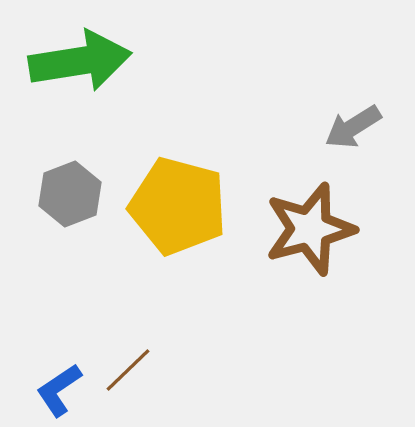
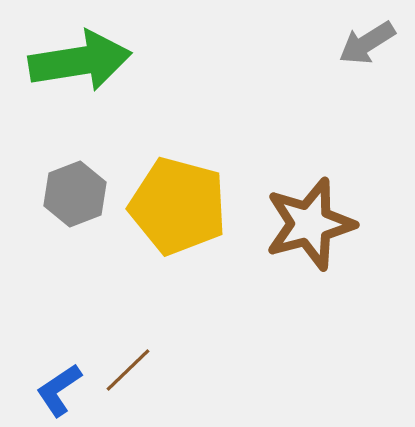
gray arrow: moved 14 px right, 84 px up
gray hexagon: moved 5 px right
brown star: moved 5 px up
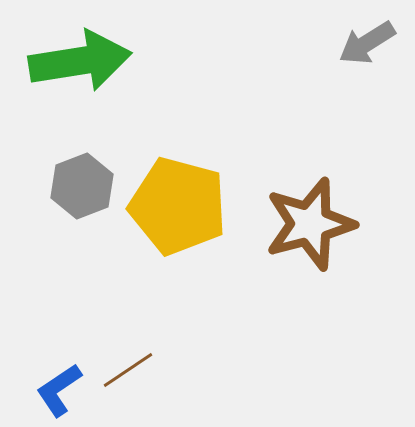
gray hexagon: moved 7 px right, 8 px up
brown line: rotated 10 degrees clockwise
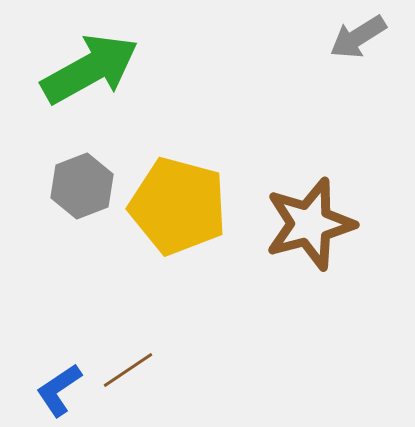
gray arrow: moved 9 px left, 6 px up
green arrow: moved 10 px right, 8 px down; rotated 20 degrees counterclockwise
